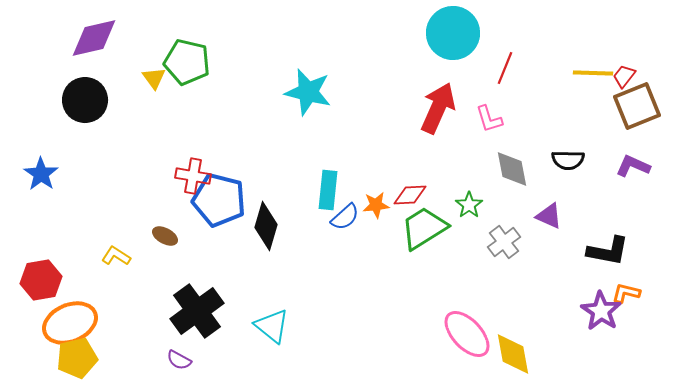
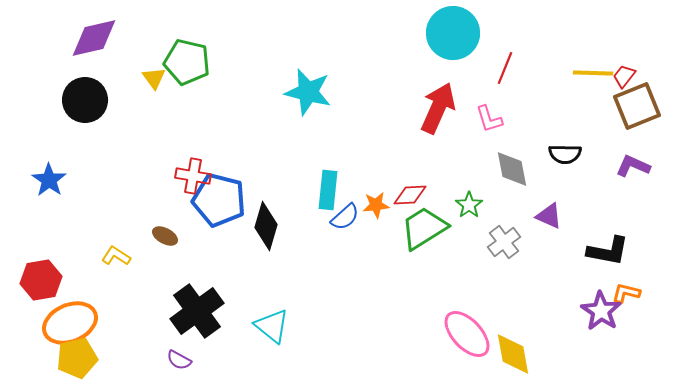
black semicircle: moved 3 px left, 6 px up
blue star: moved 8 px right, 6 px down
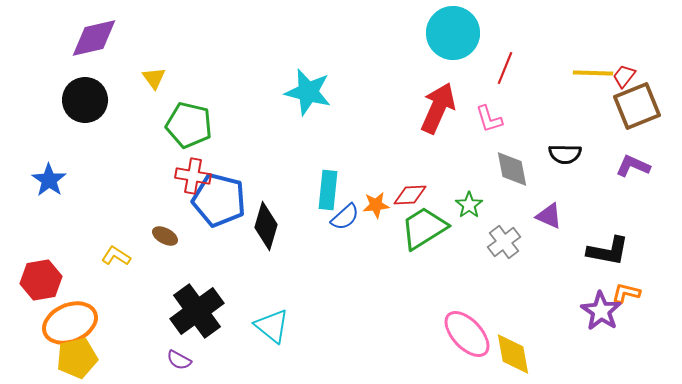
green pentagon: moved 2 px right, 63 px down
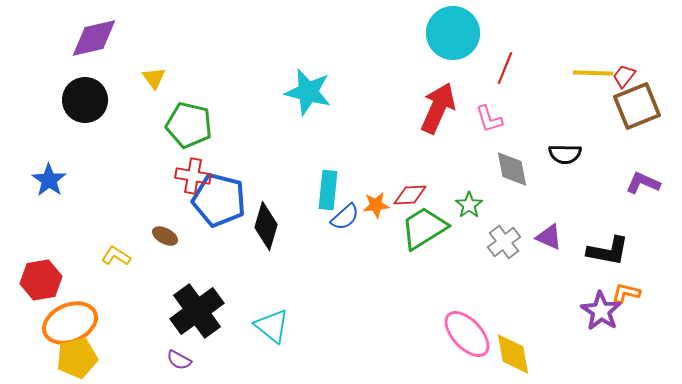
purple L-shape: moved 10 px right, 17 px down
purple triangle: moved 21 px down
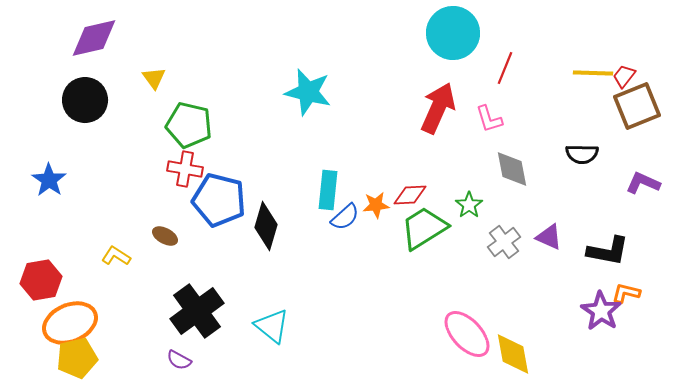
black semicircle: moved 17 px right
red cross: moved 8 px left, 7 px up
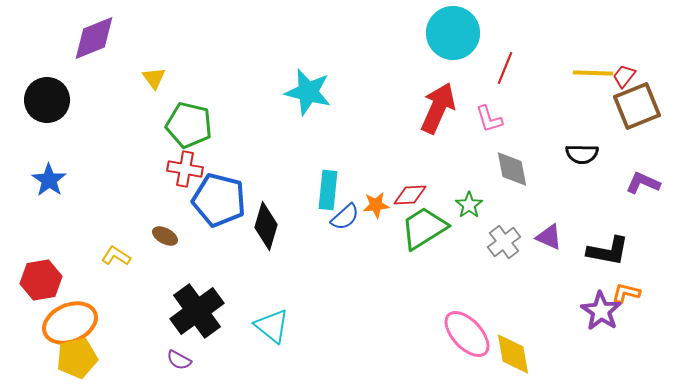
purple diamond: rotated 9 degrees counterclockwise
black circle: moved 38 px left
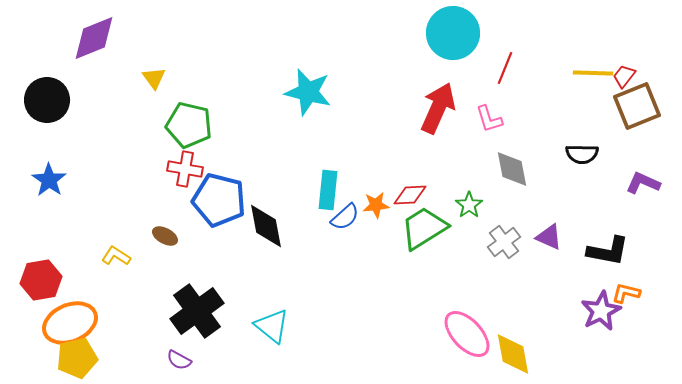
black diamond: rotated 27 degrees counterclockwise
purple star: rotated 12 degrees clockwise
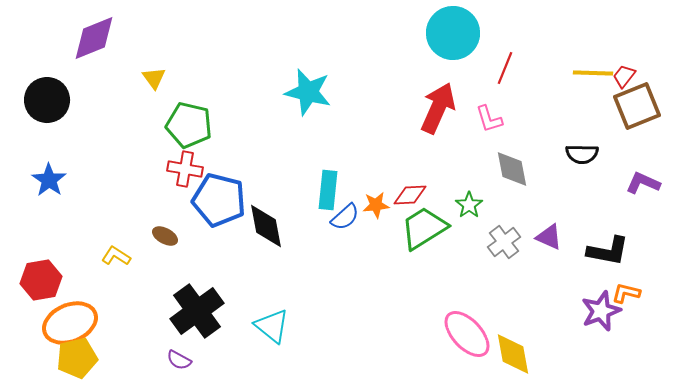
purple star: rotated 6 degrees clockwise
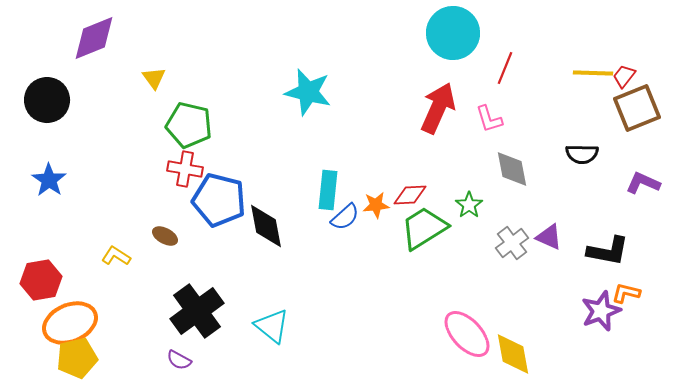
brown square: moved 2 px down
gray cross: moved 8 px right, 1 px down
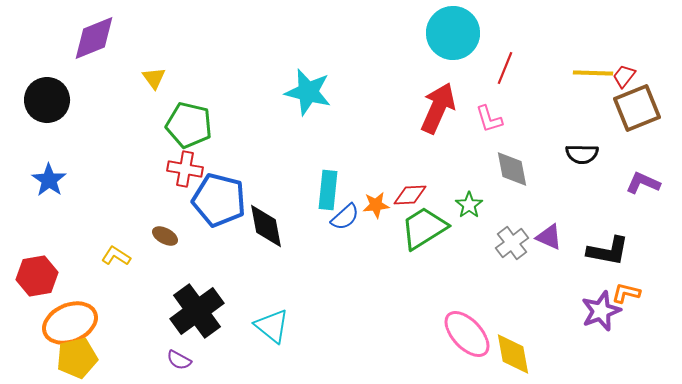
red hexagon: moved 4 px left, 4 px up
